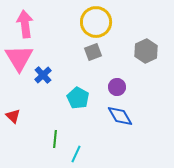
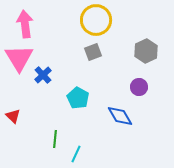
yellow circle: moved 2 px up
purple circle: moved 22 px right
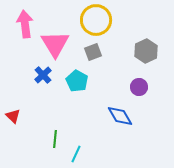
pink triangle: moved 36 px right, 14 px up
cyan pentagon: moved 1 px left, 17 px up
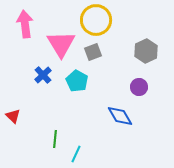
pink triangle: moved 6 px right
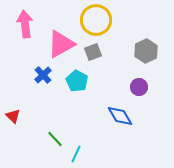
pink triangle: rotated 32 degrees clockwise
green line: rotated 48 degrees counterclockwise
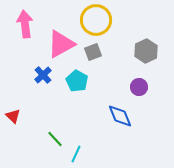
blue diamond: rotated 8 degrees clockwise
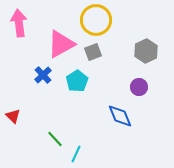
pink arrow: moved 6 px left, 1 px up
cyan pentagon: rotated 10 degrees clockwise
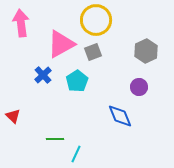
pink arrow: moved 2 px right
green line: rotated 48 degrees counterclockwise
